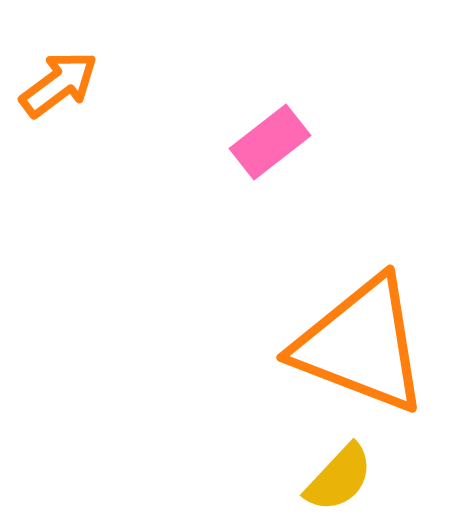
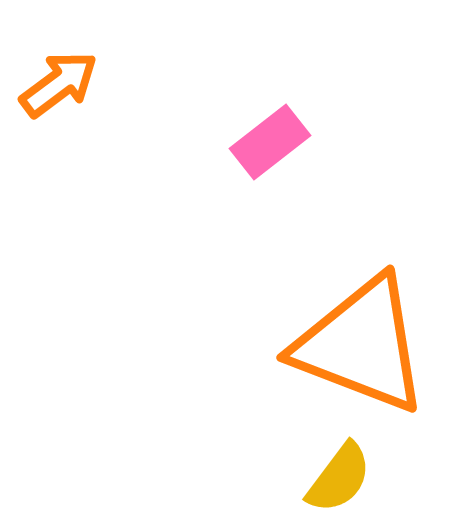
yellow semicircle: rotated 6 degrees counterclockwise
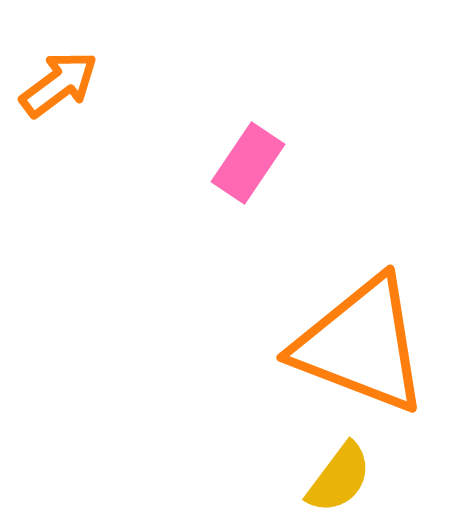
pink rectangle: moved 22 px left, 21 px down; rotated 18 degrees counterclockwise
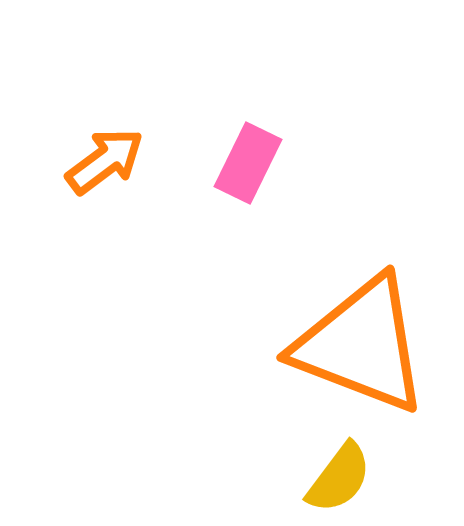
orange arrow: moved 46 px right, 77 px down
pink rectangle: rotated 8 degrees counterclockwise
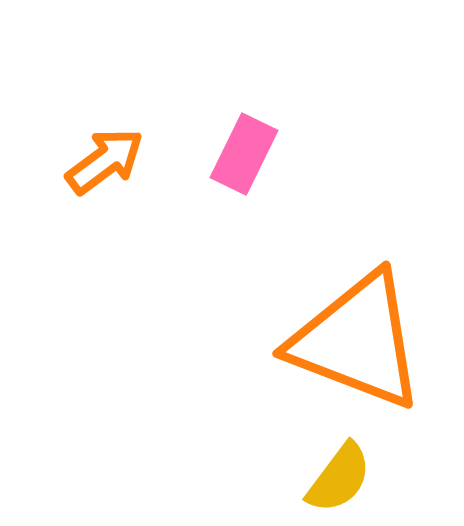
pink rectangle: moved 4 px left, 9 px up
orange triangle: moved 4 px left, 4 px up
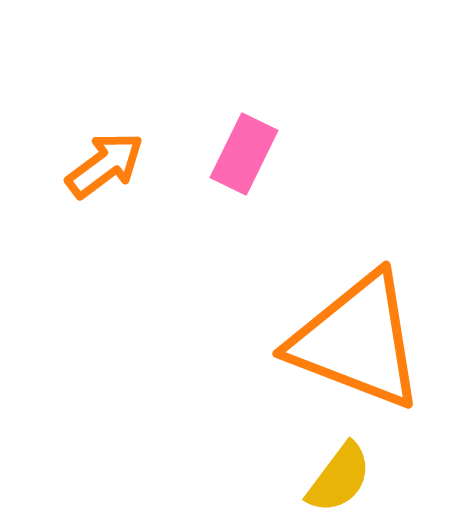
orange arrow: moved 4 px down
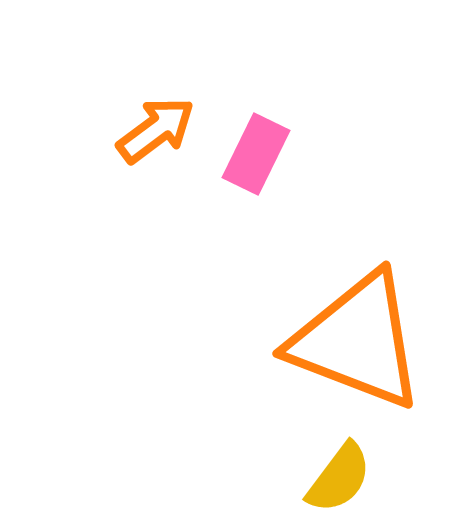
pink rectangle: moved 12 px right
orange arrow: moved 51 px right, 35 px up
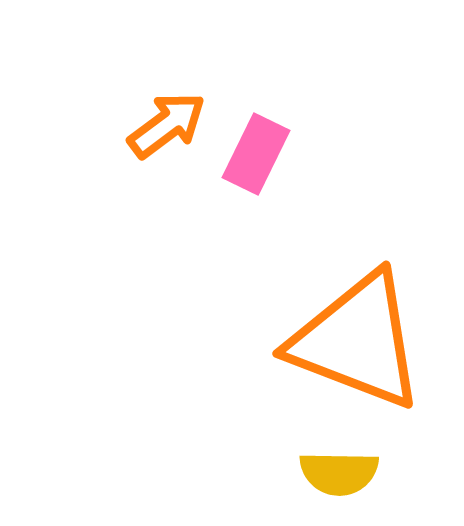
orange arrow: moved 11 px right, 5 px up
yellow semicircle: moved 5 px up; rotated 54 degrees clockwise
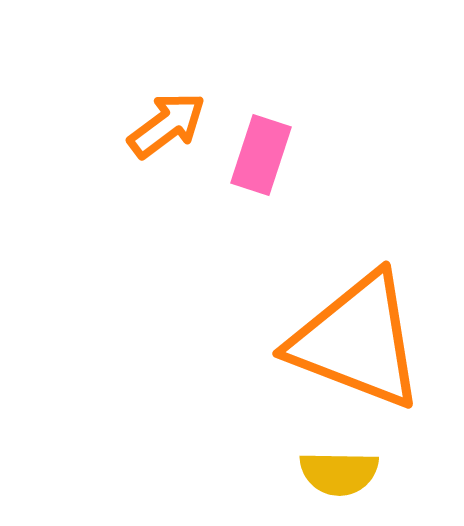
pink rectangle: moved 5 px right, 1 px down; rotated 8 degrees counterclockwise
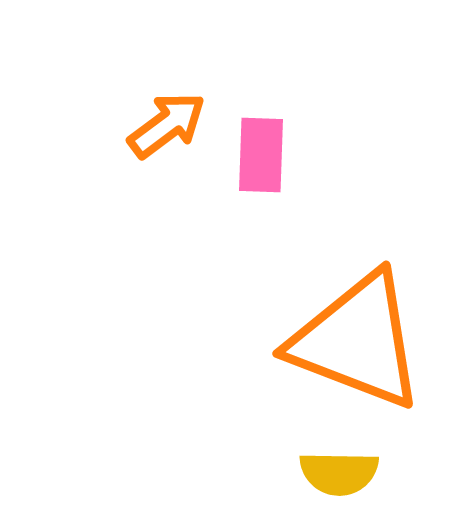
pink rectangle: rotated 16 degrees counterclockwise
